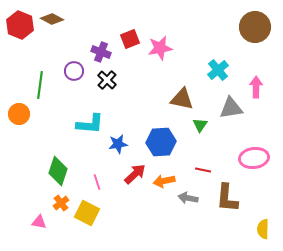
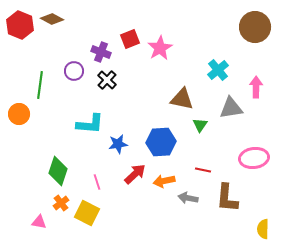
pink star: rotated 20 degrees counterclockwise
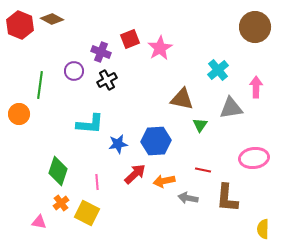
black cross: rotated 18 degrees clockwise
blue hexagon: moved 5 px left, 1 px up
pink line: rotated 14 degrees clockwise
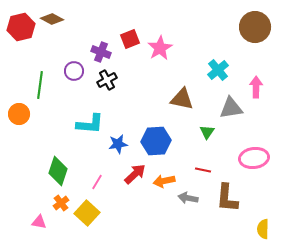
red hexagon: moved 1 px right, 2 px down; rotated 24 degrees clockwise
green triangle: moved 7 px right, 7 px down
pink line: rotated 35 degrees clockwise
yellow square: rotated 15 degrees clockwise
